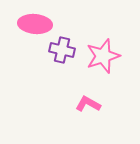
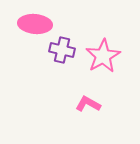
pink star: rotated 12 degrees counterclockwise
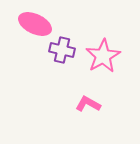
pink ellipse: rotated 20 degrees clockwise
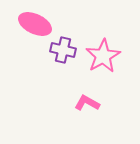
purple cross: moved 1 px right
pink L-shape: moved 1 px left, 1 px up
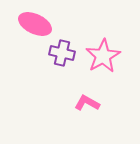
purple cross: moved 1 px left, 3 px down
